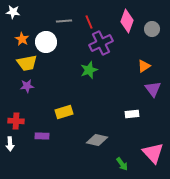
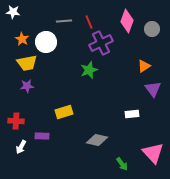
white arrow: moved 11 px right, 3 px down; rotated 32 degrees clockwise
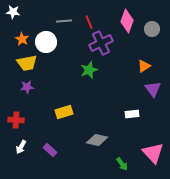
purple star: moved 1 px down
red cross: moved 1 px up
purple rectangle: moved 8 px right, 14 px down; rotated 40 degrees clockwise
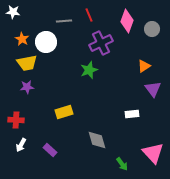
red line: moved 7 px up
gray diamond: rotated 60 degrees clockwise
white arrow: moved 2 px up
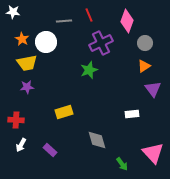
gray circle: moved 7 px left, 14 px down
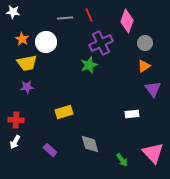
gray line: moved 1 px right, 3 px up
green star: moved 5 px up
gray diamond: moved 7 px left, 4 px down
white arrow: moved 6 px left, 3 px up
green arrow: moved 4 px up
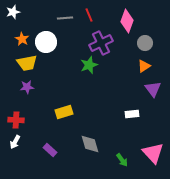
white star: rotated 24 degrees counterclockwise
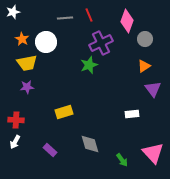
gray circle: moved 4 px up
